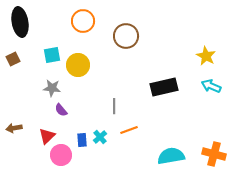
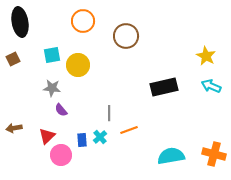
gray line: moved 5 px left, 7 px down
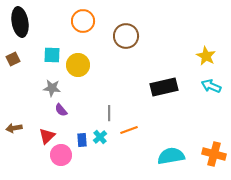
cyan square: rotated 12 degrees clockwise
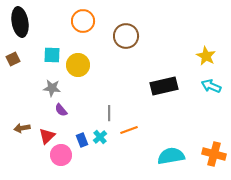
black rectangle: moved 1 px up
brown arrow: moved 8 px right
blue rectangle: rotated 16 degrees counterclockwise
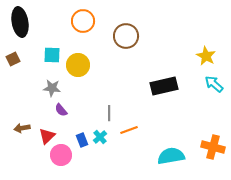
cyan arrow: moved 3 px right, 2 px up; rotated 18 degrees clockwise
orange cross: moved 1 px left, 7 px up
